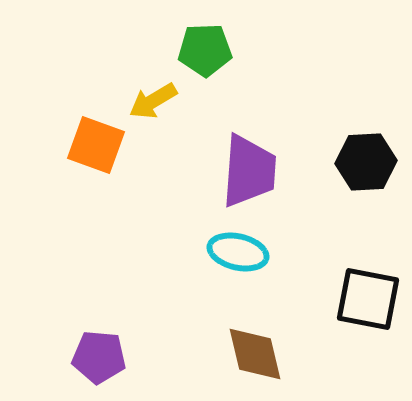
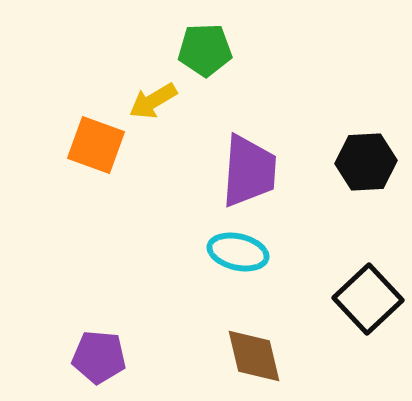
black square: rotated 36 degrees clockwise
brown diamond: moved 1 px left, 2 px down
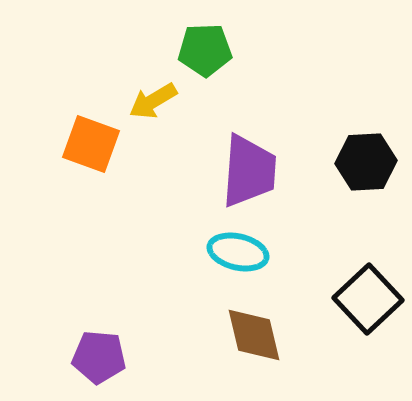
orange square: moved 5 px left, 1 px up
brown diamond: moved 21 px up
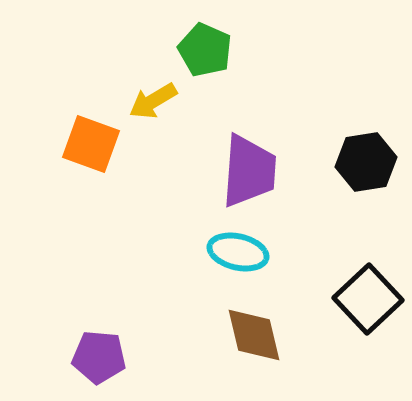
green pentagon: rotated 26 degrees clockwise
black hexagon: rotated 6 degrees counterclockwise
